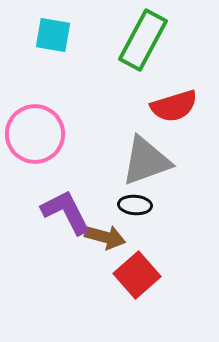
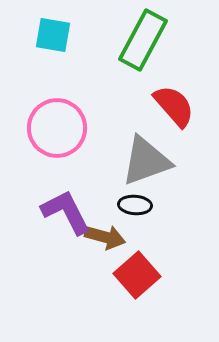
red semicircle: rotated 114 degrees counterclockwise
pink circle: moved 22 px right, 6 px up
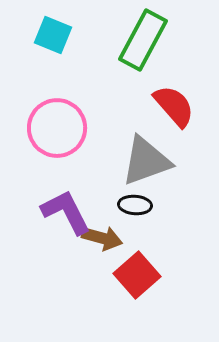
cyan square: rotated 12 degrees clockwise
brown arrow: moved 3 px left, 1 px down
